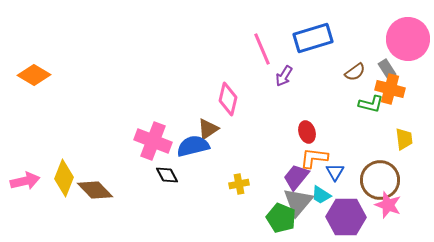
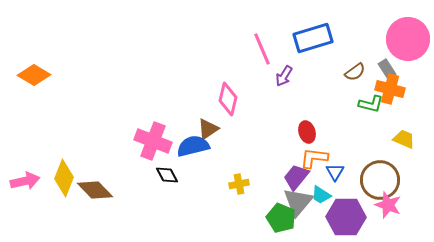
yellow trapezoid: rotated 60 degrees counterclockwise
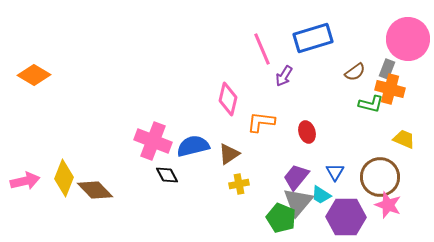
gray rectangle: rotated 54 degrees clockwise
brown triangle: moved 21 px right, 25 px down
orange L-shape: moved 53 px left, 36 px up
brown circle: moved 3 px up
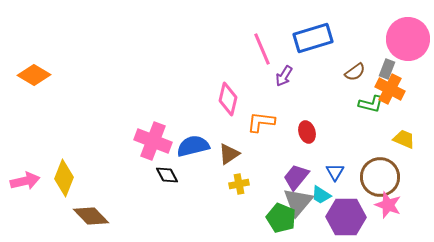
orange cross: rotated 12 degrees clockwise
brown diamond: moved 4 px left, 26 px down
